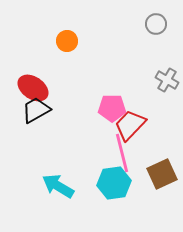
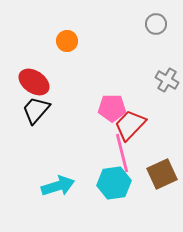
red ellipse: moved 1 px right, 6 px up
black trapezoid: rotated 20 degrees counterclockwise
cyan arrow: rotated 132 degrees clockwise
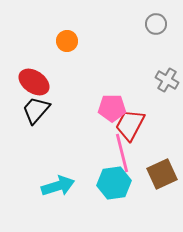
red trapezoid: rotated 16 degrees counterclockwise
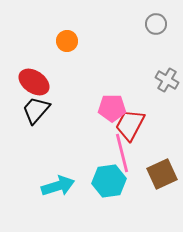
cyan hexagon: moved 5 px left, 2 px up
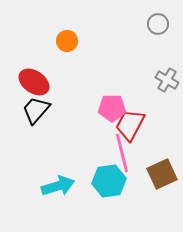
gray circle: moved 2 px right
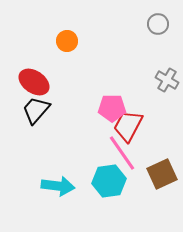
red trapezoid: moved 2 px left, 1 px down
pink line: rotated 21 degrees counterclockwise
cyan arrow: rotated 24 degrees clockwise
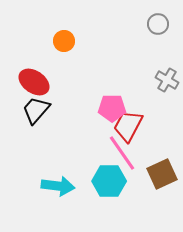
orange circle: moved 3 px left
cyan hexagon: rotated 8 degrees clockwise
